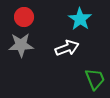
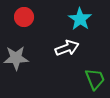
gray star: moved 5 px left, 13 px down
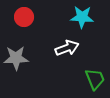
cyan star: moved 2 px right, 2 px up; rotated 30 degrees counterclockwise
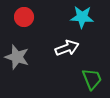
gray star: moved 1 px right, 1 px up; rotated 20 degrees clockwise
green trapezoid: moved 3 px left
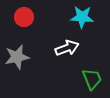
gray star: rotated 30 degrees counterclockwise
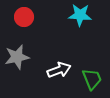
cyan star: moved 2 px left, 2 px up
white arrow: moved 8 px left, 22 px down
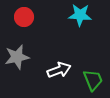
green trapezoid: moved 1 px right, 1 px down
